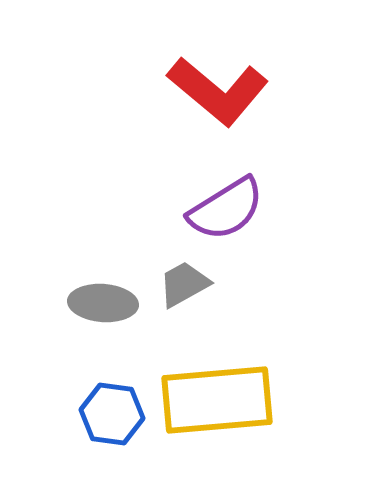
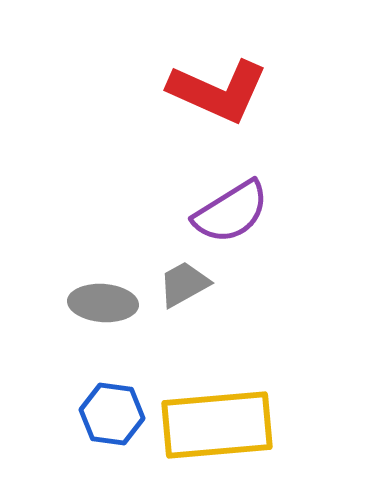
red L-shape: rotated 16 degrees counterclockwise
purple semicircle: moved 5 px right, 3 px down
yellow rectangle: moved 25 px down
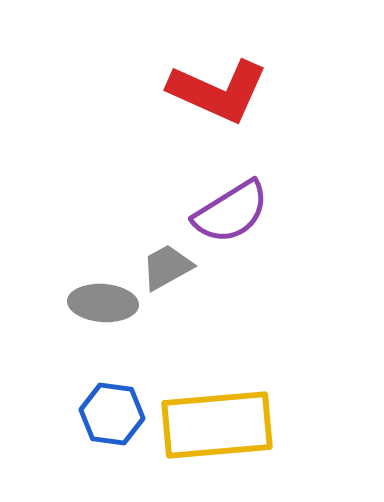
gray trapezoid: moved 17 px left, 17 px up
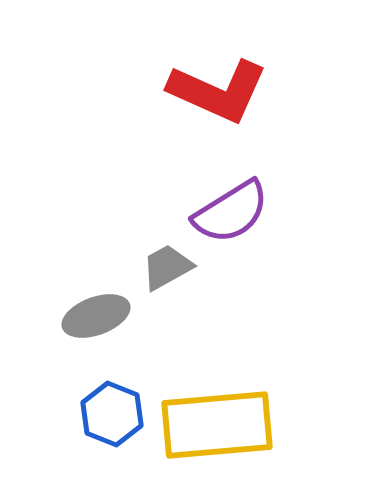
gray ellipse: moved 7 px left, 13 px down; rotated 24 degrees counterclockwise
blue hexagon: rotated 14 degrees clockwise
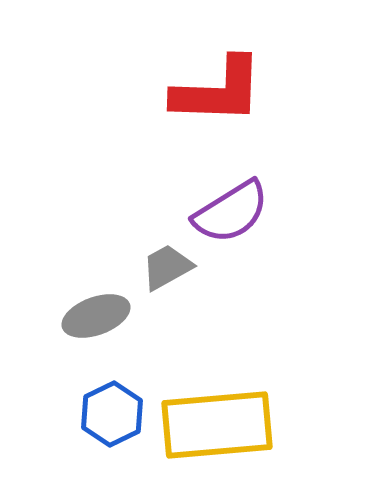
red L-shape: rotated 22 degrees counterclockwise
blue hexagon: rotated 12 degrees clockwise
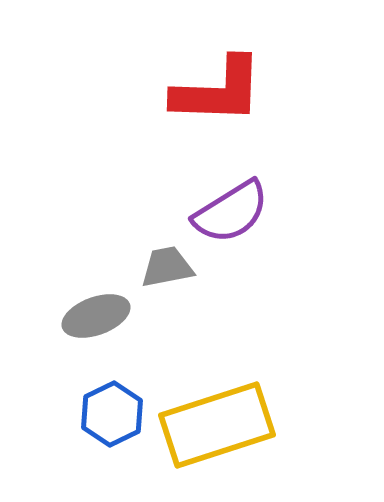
gray trapezoid: rotated 18 degrees clockwise
yellow rectangle: rotated 13 degrees counterclockwise
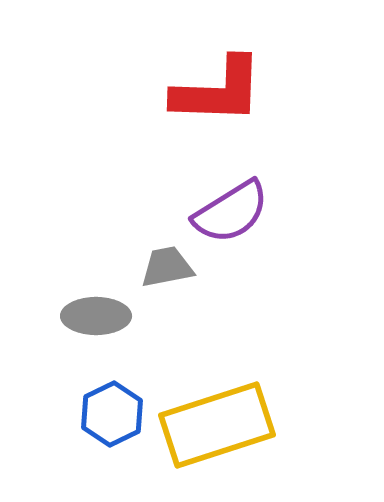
gray ellipse: rotated 20 degrees clockwise
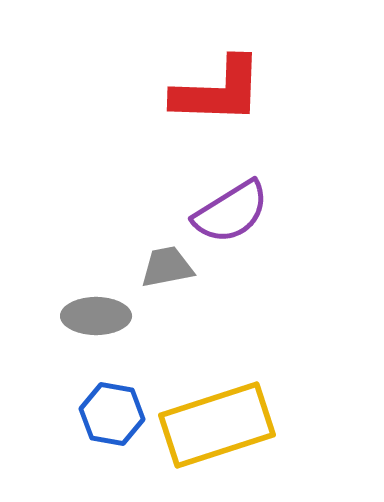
blue hexagon: rotated 24 degrees counterclockwise
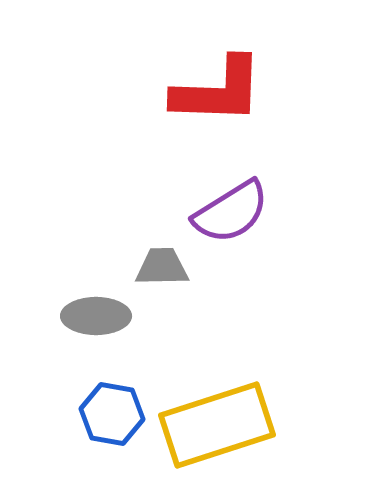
gray trapezoid: moved 5 px left; rotated 10 degrees clockwise
